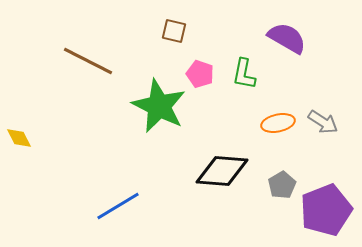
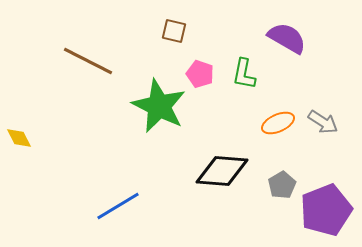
orange ellipse: rotated 12 degrees counterclockwise
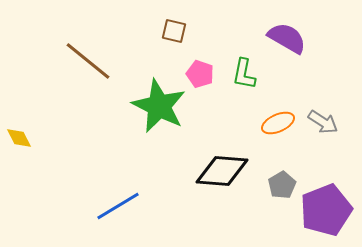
brown line: rotated 12 degrees clockwise
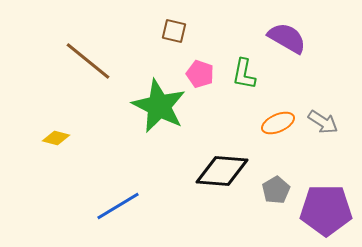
yellow diamond: moved 37 px right; rotated 48 degrees counterclockwise
gray pentagon: moved 6 px left, 5 px down
purple pentagon: rotated 21 degrees clockwise
